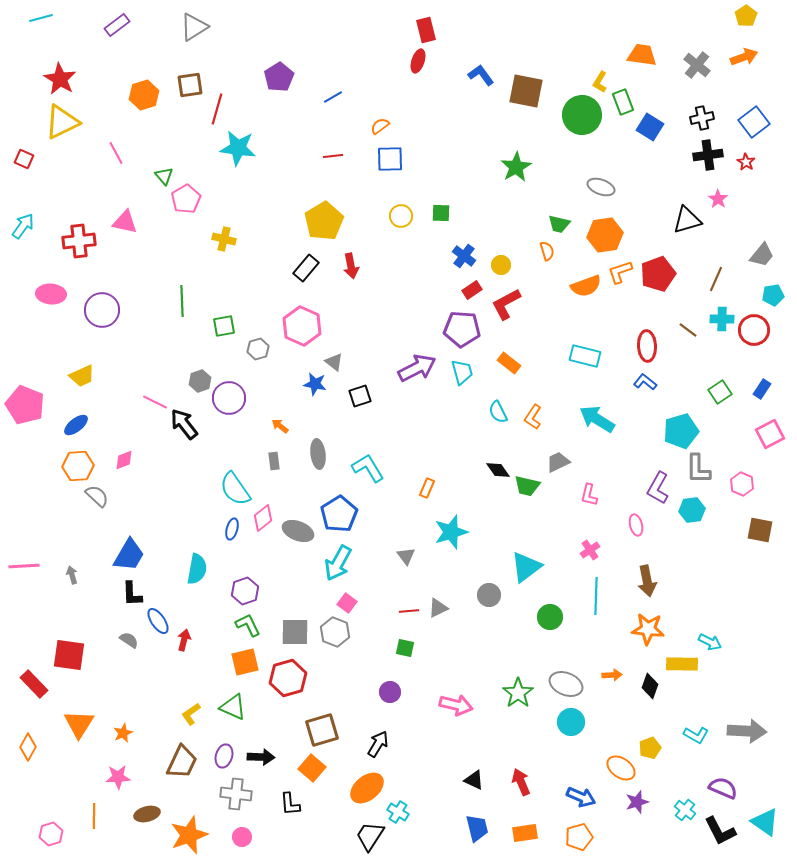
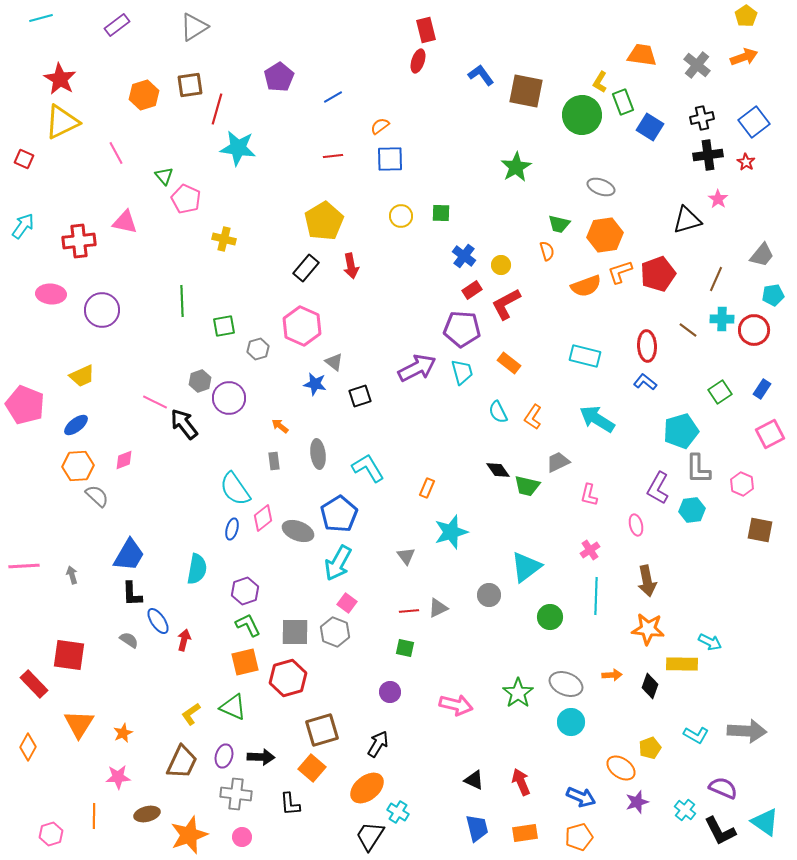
pink pentagon at (186, 199): rotated 16 degrees counterclockwise
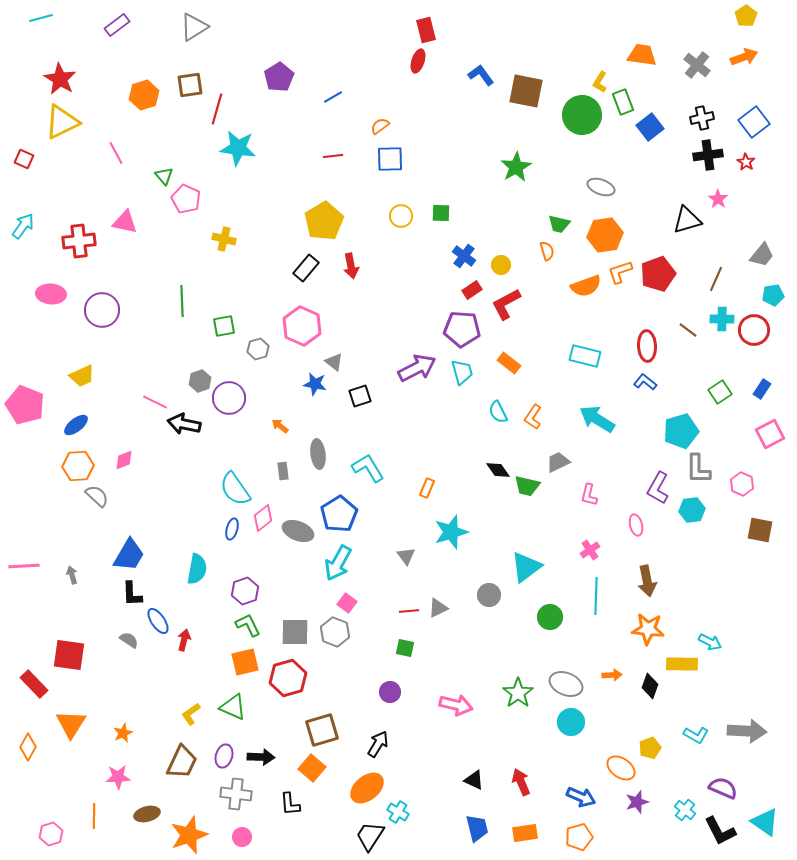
blue square at (650, 127): rotated 20 degrees clockwise
black arrow at (184, 424): rotated 40 degrees counterclockwise
gray rectangle at (274, 461): moved 9 px right, 10 px down
orange triangle at (79, 724): moved 8 px left
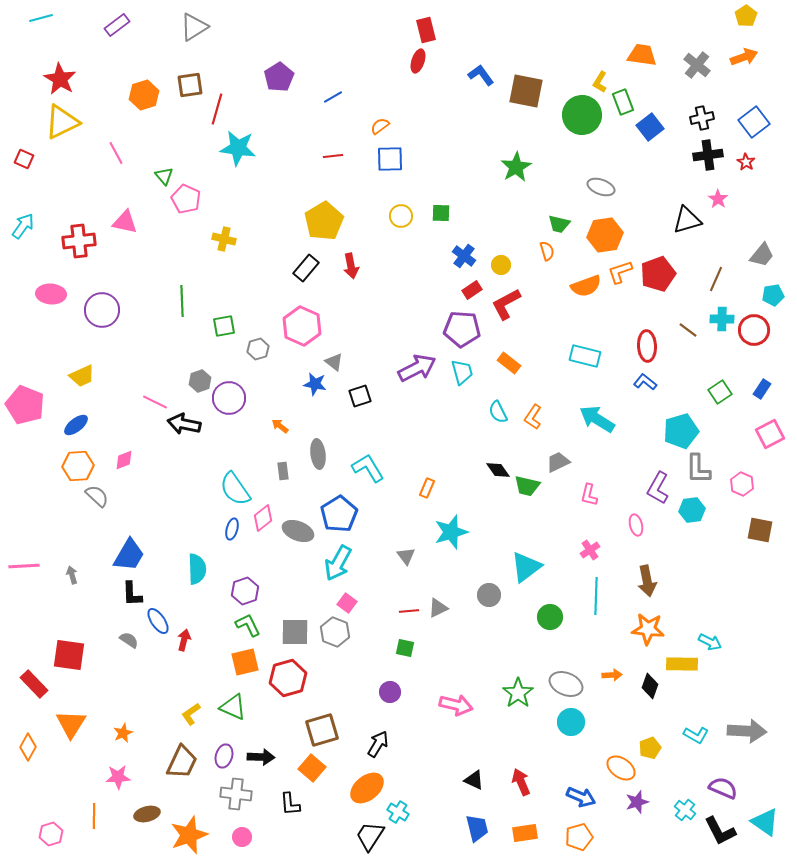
cyan semicircle at (197, 569): rotated 12 degrees counterclockwise
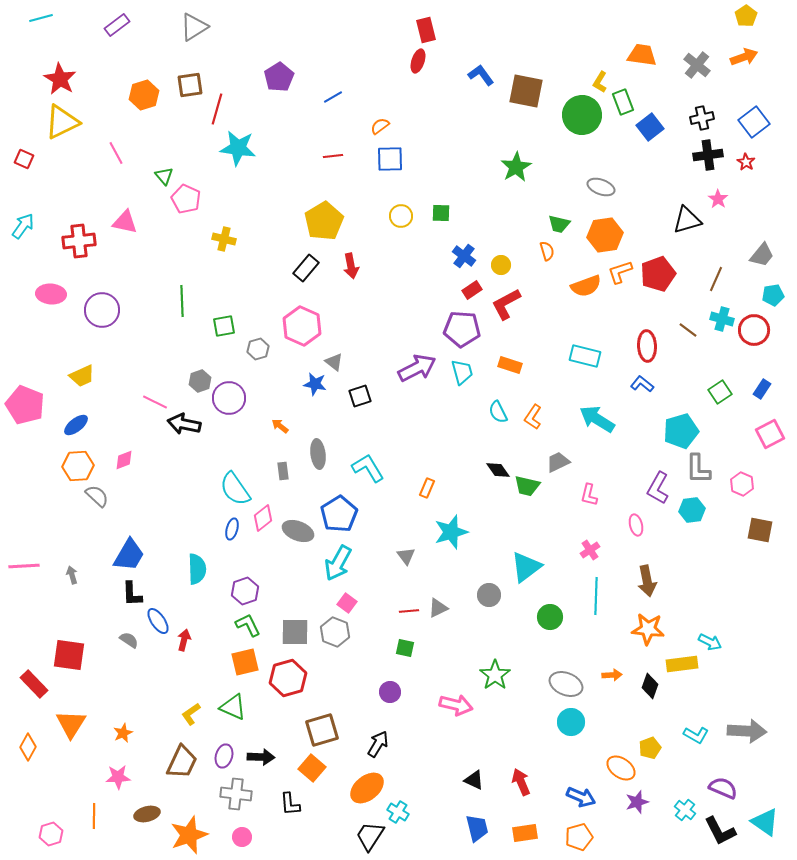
cyan cross at (722, 319): rotated 15 degrees clockwise
orange rectangle at (509, 363): moved 1 px right, 2 px down; rotated 20 degrees counterclockwise
blue L-shape at (645, 382): moved 3 px left, 2 px down
yellow rectangle at (682, 664): rotated 8 degrees counterclockwise
green star at (518, 693): moved 23 px left, 18 px up
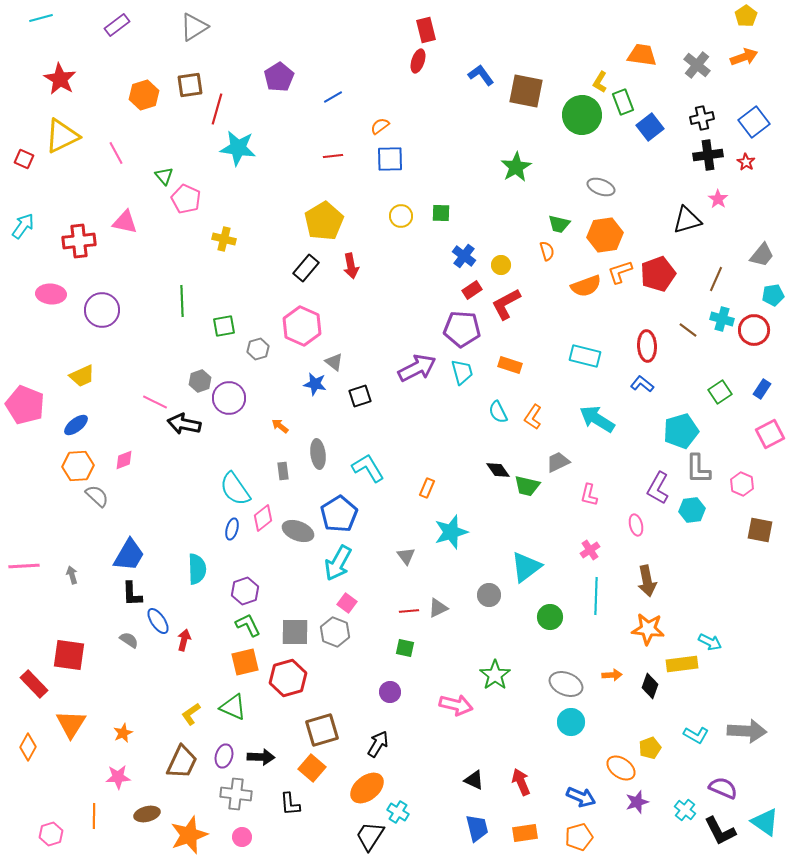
yellow triangle at (62, 122): moved 14 px down
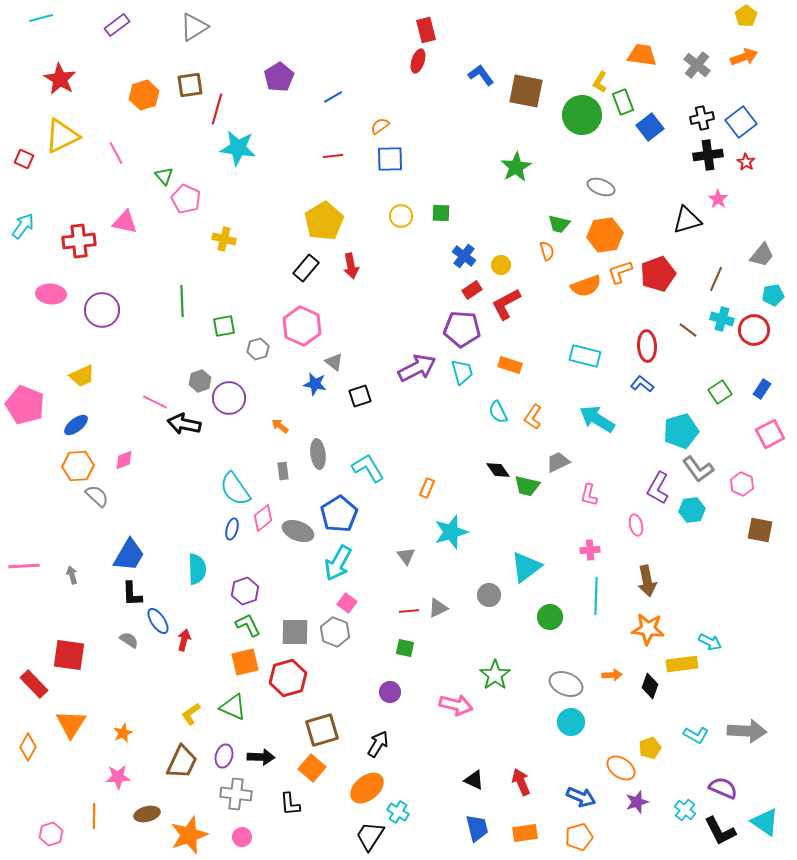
blue square at (754, 122): moved 13 px left
gray L-shape at (698, 469): rotated 36 degrees counterclockwise
pink cross at (590, 550): rotated 30 degrees clockwise
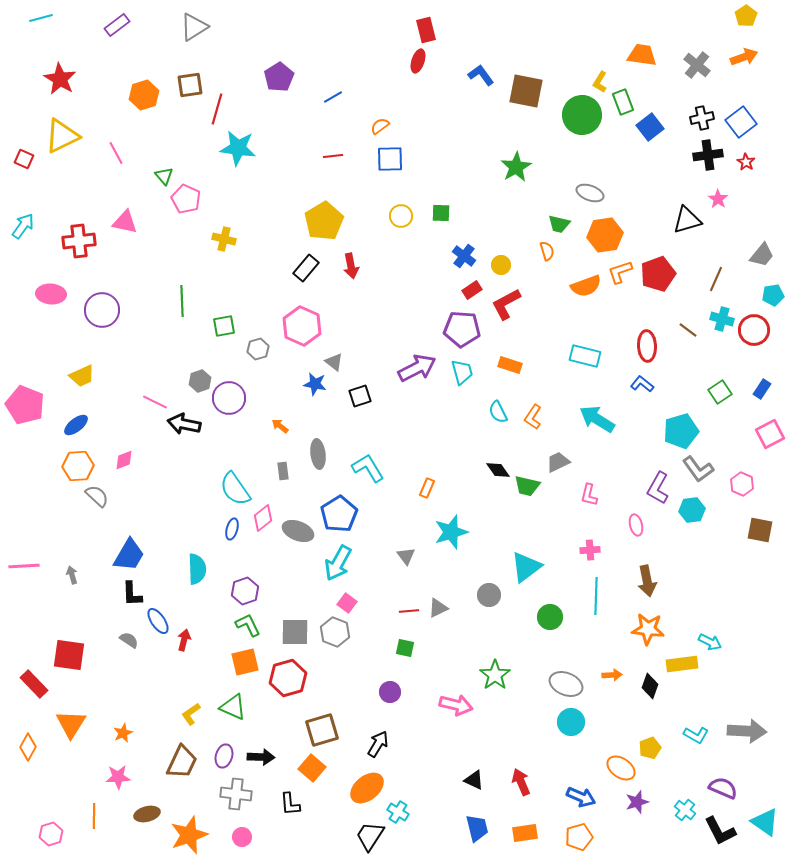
gray ellipse at (601, 187): moved 11 px left, 6 px down
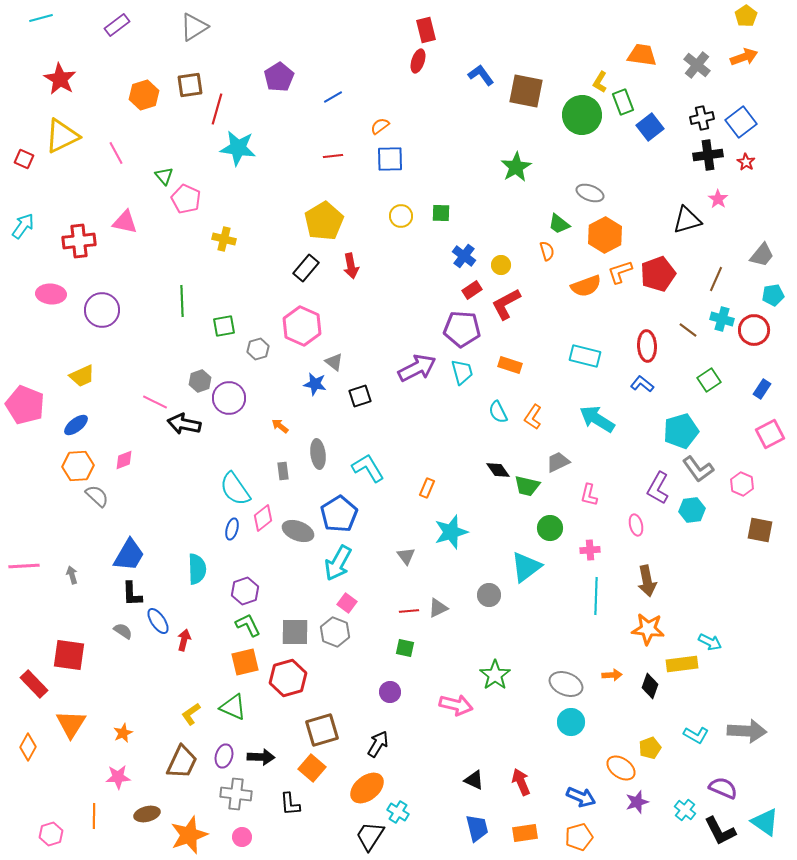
green trapezoid at (559, 224): rotated 25 degrees clockwise
orange hexagon at (605, 235): rotated 20 degrees counterclockwise
green square at (720, 392): moved 11 px left, 12 px up
green circle at (550, 617): moved 89 px up
gray semicircle at (129, 640): moved 6 px left, 9 px up
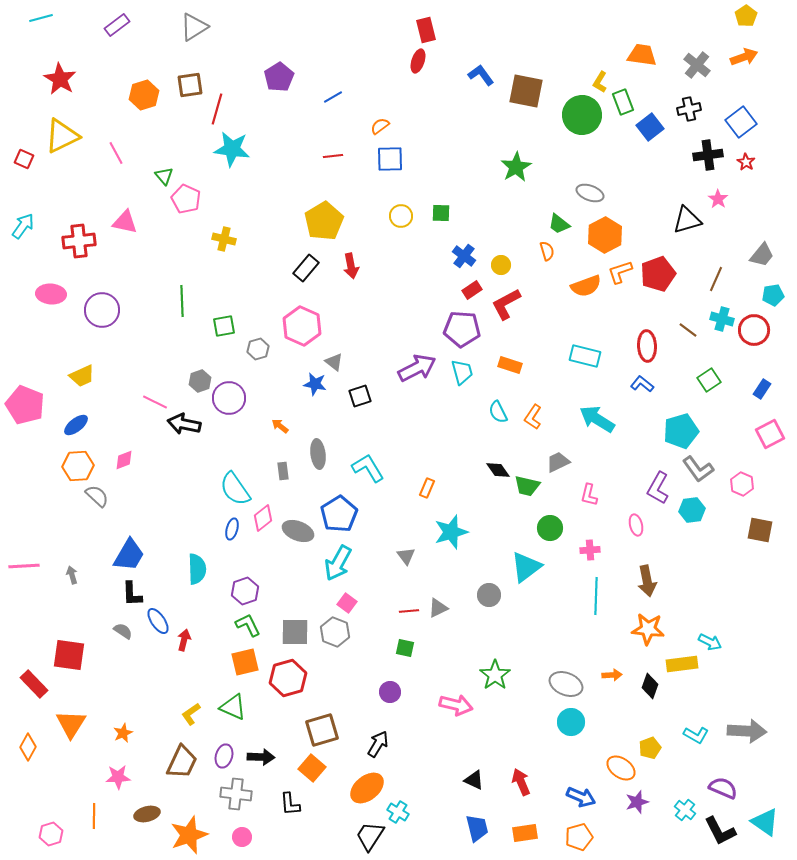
black cross at (702, 118): moved 13 px left, 9 px up
cyan star at (238, 148): moved 6 px left, 1 px down
